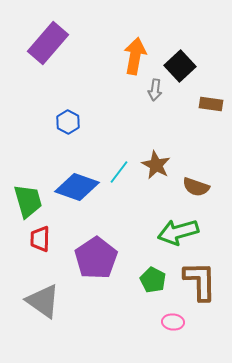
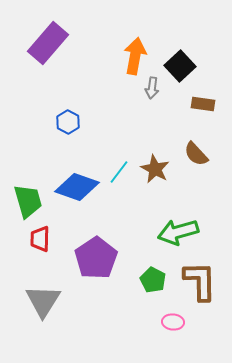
gray arrow: moved 3 px left, 2 px up
brown rectangle: moved 8 px left
brown star: moved 1 px left, 4 px down
brown semicircle: moved 33 px up; rotated 28 degrees clockwise
gray triangle: rotated 27 degrees clockwise
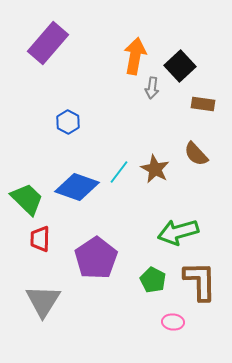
green trapezoid: moved 1 px left, 2 px up; rotated 30 degrees counterclockwise
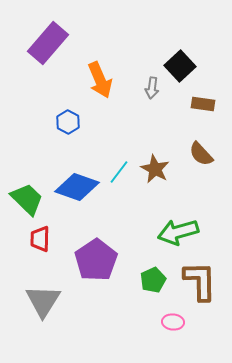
orange arrow: moved 35 px left, 24 px down; rotated 147 degrees clockwise
brown semicircle: moved 5 px right
purple pentagon: moved 2 px down
green pentagon: rotated 20 degrees clockwise
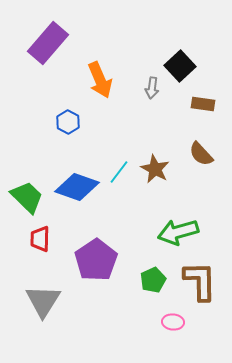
green trapezoid: moved 2 px up
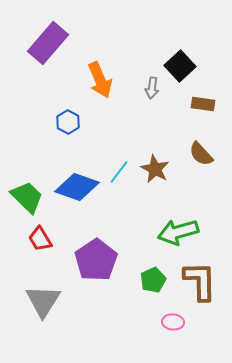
red trapezoid: rotated 32 degrees counterclockwise
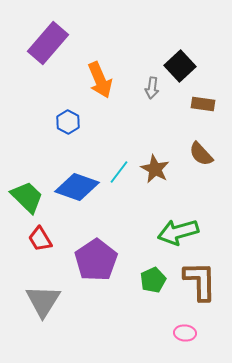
pink ellipse: moved 12 px right, 11 px down
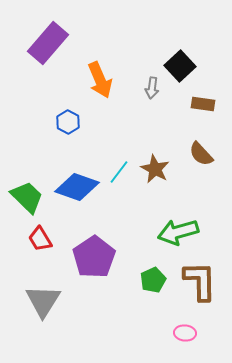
purple pentagon: moved 2 px left, 3 px up
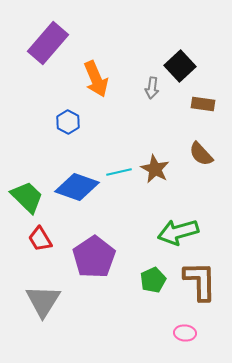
orange arrow: moved 4 px left, 1 px up
cyan line: rotated 40 degrees clockwise
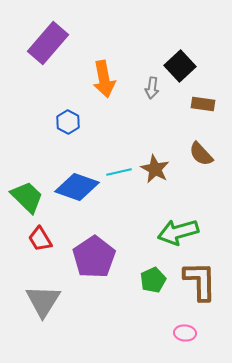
orange arrow: moved 8 px right; rotated 12 degrees clockwise
